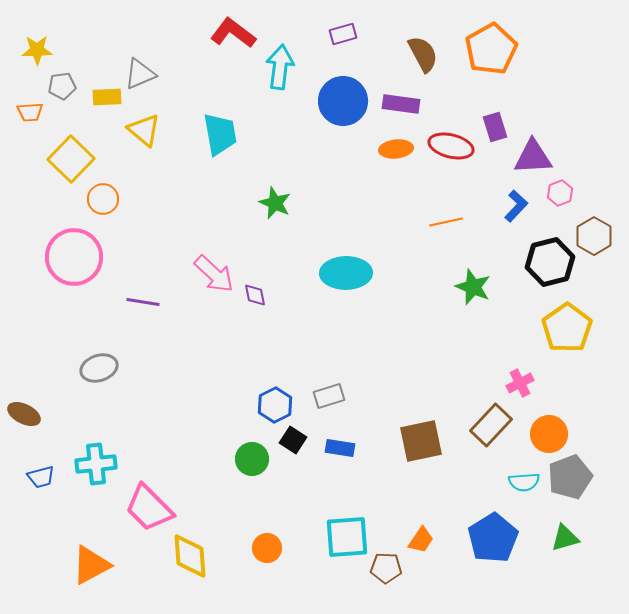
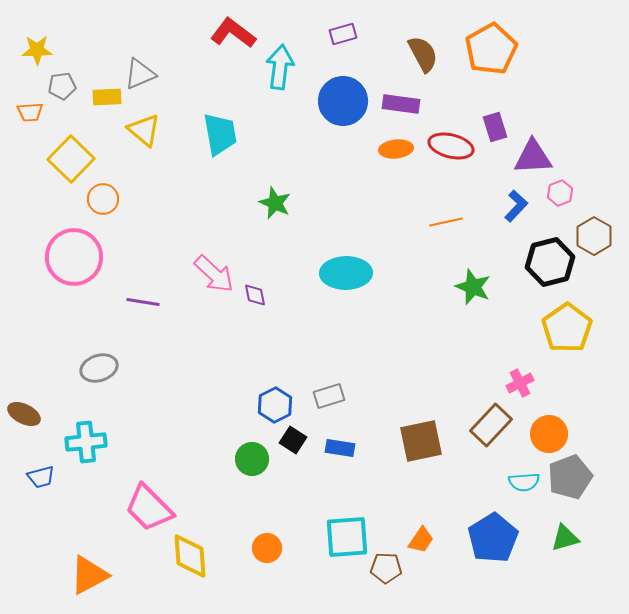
cyan cross at (96, 464): moved 10 px left, 22 px up
orange triangle at (91, 565): moved 2 px left, 10 px down
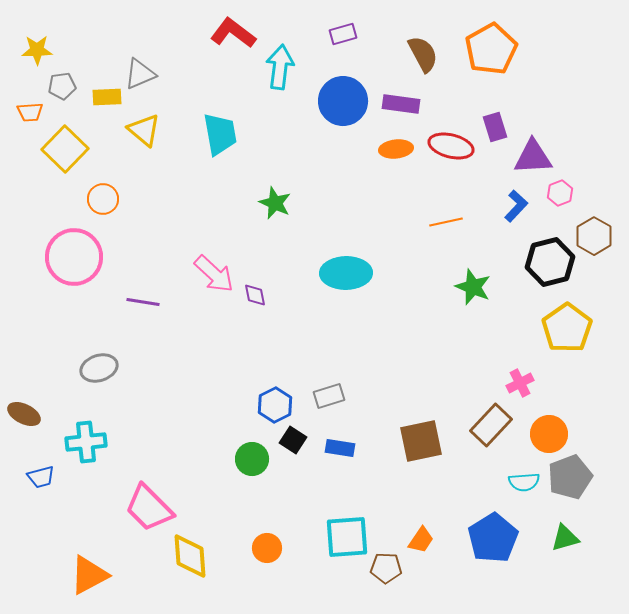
yellow square at (71, 159): moved 6 px left, 10 px up
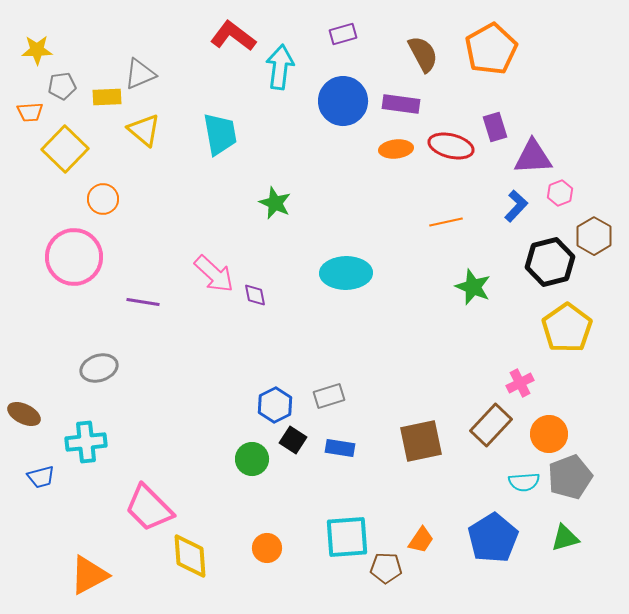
red L-shape at (233, 33): moved 3 px down
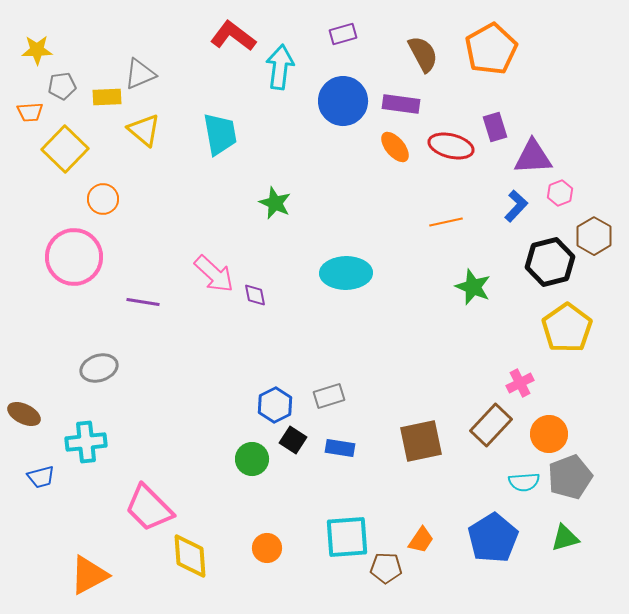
orange ellipse at (396, 149): moved 1 px left, 2 px up; rotated 56 degrees clockwise
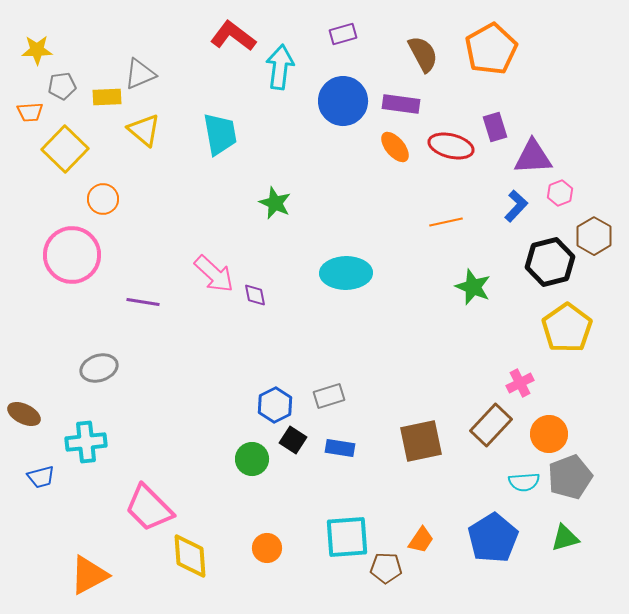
pink circle at (74, 257): moved 2 px left, 2 px up
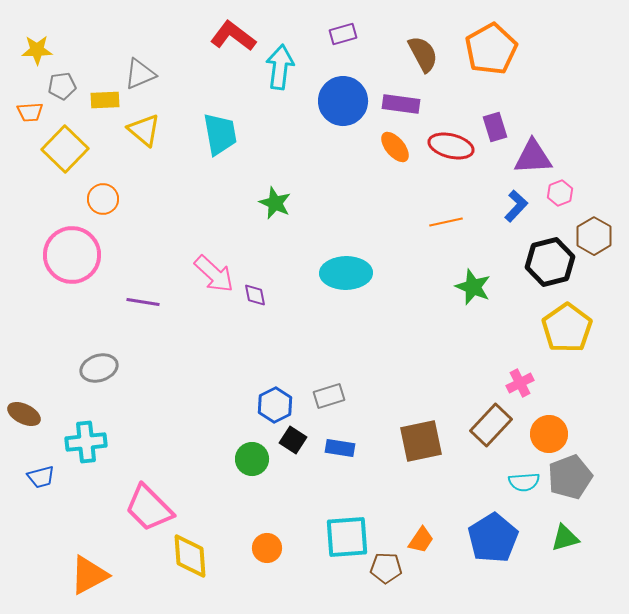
yellow rectangle at (107, 97): moved 2 px left, 3 px down
